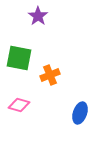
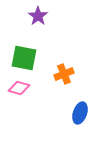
green square: moved 5 px right
orange cross: moved 14 px right, 1 px up
pink diamond: moved 17 px up
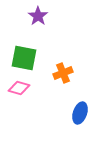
orange cross: moved 1 px left, 1 px up
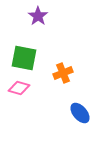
blue ellipse: rotated 60 degrees counterclockwise
